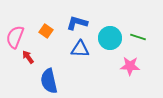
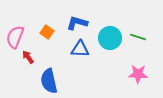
orange square: moved 1 px right, 1 px down
pink star: moved 8 px right, 8 px down
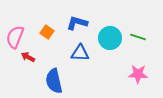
blue triangle: moved 4 px down
red arrow: rotated 24 degrees counterclockwise
blue semicircle: moved 5 px right
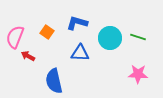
red arrow: moved 1 px up
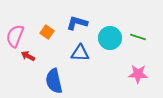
pink semicircle: moved 1 px up
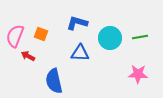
orange square: moved 6 px left, 2 px down; rotated 16 degrees counterclockwise
green line: moved 2 px right; rotated 28 degrees counterclockwise
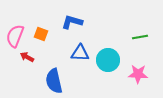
blue L-shape: moved 5 px left, 1 px up
cyan circle: moved 2 px left, 22 px down
red arrow: moved 1 px left, 1 px down
